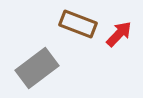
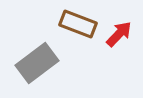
gray rectangle: moved 5 px up
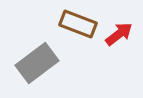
red arrow: rotated 8 degrees clockwise
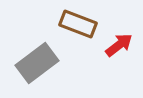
red arrow: moved 11 px down
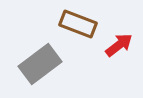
gray rectangle: moved 3 px right, 1 px down
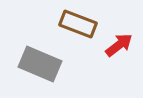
gray rectangle: rotated 60 degrees clockwise
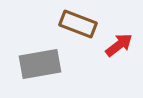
gray rectangle: rotated 33 degrees counterclockwise
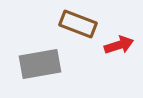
red arrow: rotated 20 degrees clockwise
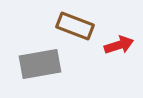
brown rectangle: moved 3 px left, 2 px down
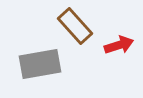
brown rectangle: rotated 27 degrees clockwise
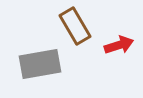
brown rectangle: rotated 12 degrees clockwise
